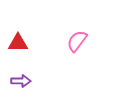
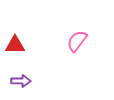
red triangle: moved 3 px left, 2 px down
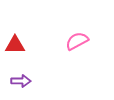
pink semicircle: rotated 25 degrees clockwise
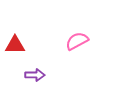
purple arrow: moved 14 px right, 6 px up
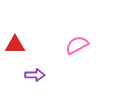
pink semicircle: moved 4 px down
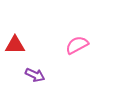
purple arrow: rotated 24 degrees clockwise
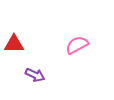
red triangle: moved 1 px left, 1 px up
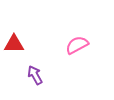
purple arrow: rotated 144 degrees counterclockwise
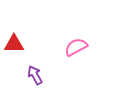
pink semicircle: moved 1 px left, 2 px down
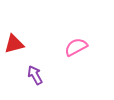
red triangle: rotated 15 degrees counterclockwise
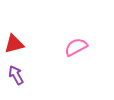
purple arrow: moved 19 px left
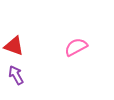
red triangle: moved 2 px down; rotated 35 degrees clockwise
